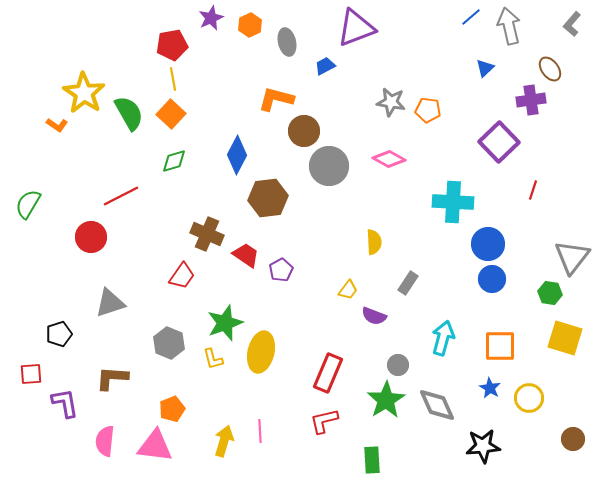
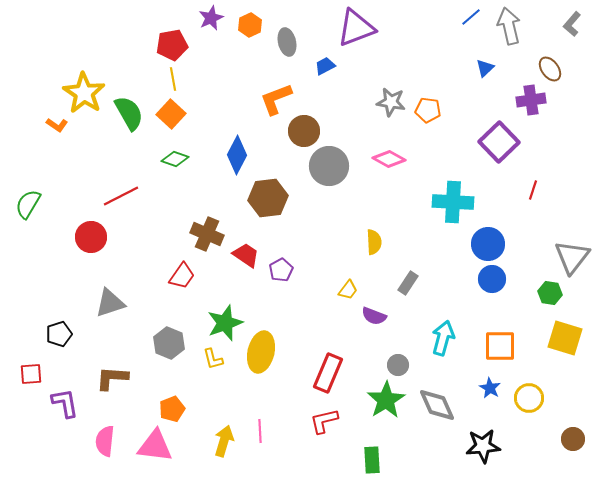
orange L-shape at (276, 99): rotated 36 degrees counterclockwise
green diamond at (174, 161): moved 1 px right, 2 px up; rotated 36 degrees clockwise
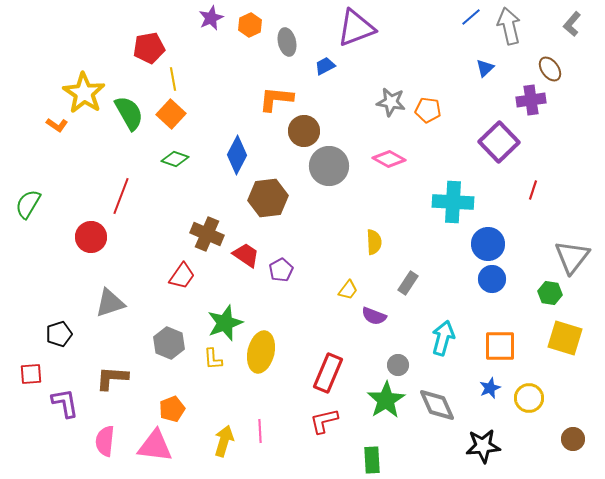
red pentagon at (172, 45): moved 23 px left, 3 px down
orange L-shape at (276, 99): rotated 27 degrees clockwise
red line at (121, 196): rotated 42 degrees counterclockwise
yellow L-shape at (213, 359): rotated 10 degrees clockwise
blue star at (490, 388): rotated 20 degrees clockwise
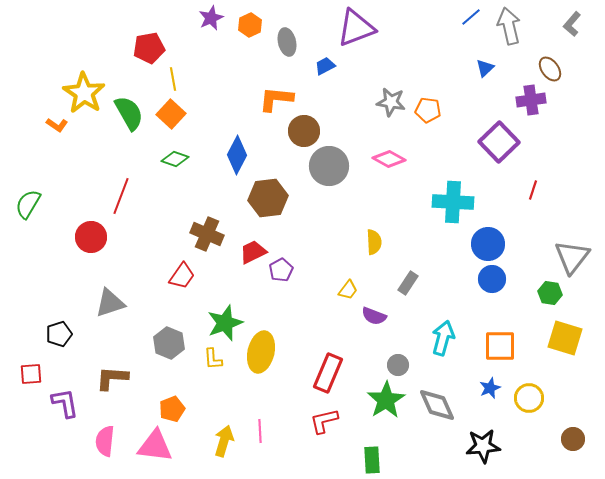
red trapezoid at (246, 255): moved 7 px right, 3 px up; rotated 60 degrees counterclockwise
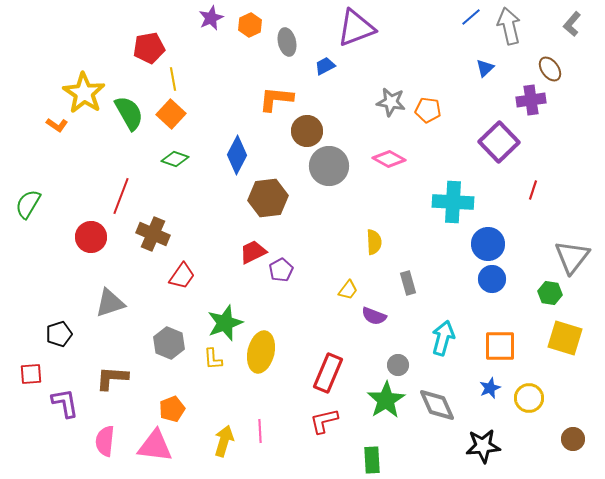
brown circle at (304, 131): moved 3 px right
brown cross at (207, 234): moved 54 px left
gray rectangle at (408, 283): rotated 50 degrees counterclockwise
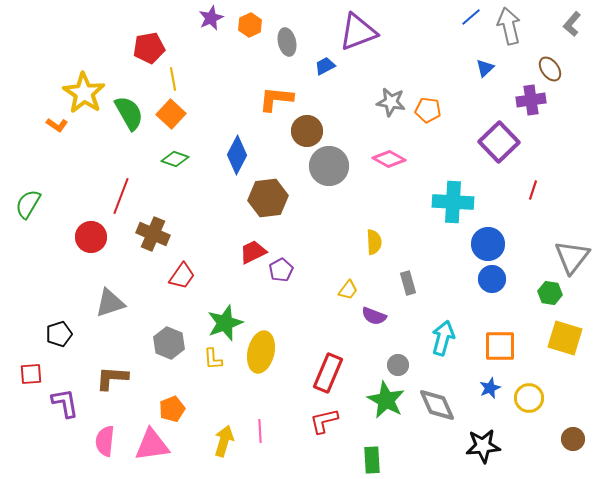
purple triangle at (356, 28): moved 2 px right, 4 px down
green star at (386, 400): rotated 12 degrees counterclockwise
pink triangle at (155, 446): moved 3 px left, 1 px up; rotated 15 degrees counterclockwise
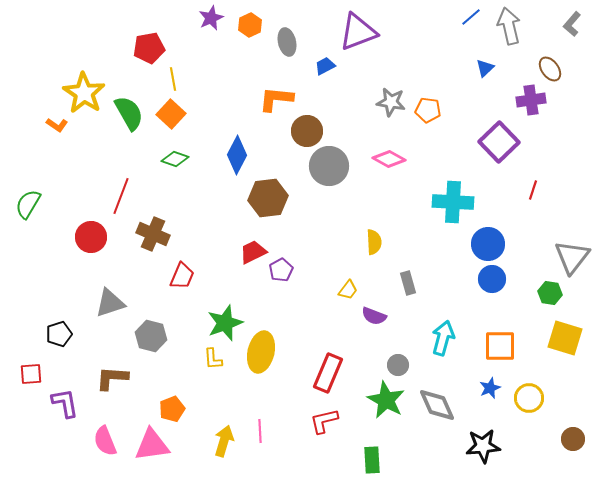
red trapezoid at (182, 276): rotated 12 degrees counterclockwise
gray hexagon at (169, 343): moved 18 px left, 7 px up; rotated 8 degrees counterclockwise
pink semicircle at (105, 441): rotated 28 degrees counterclockwise
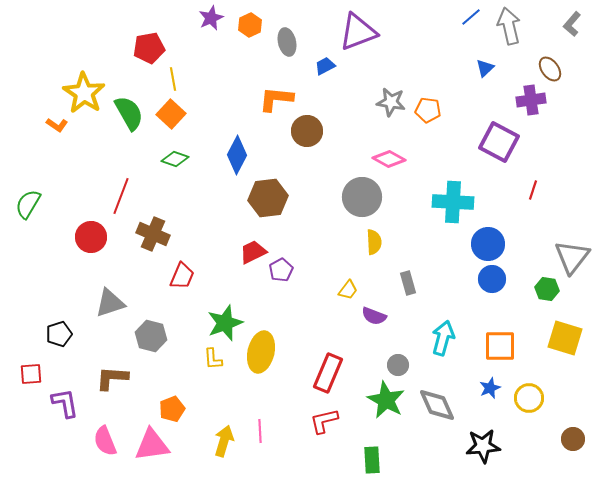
purple square at (499, 142): rotated 18 degrees counterclockwise
gray circle at (329, 166): moved 33 px right, 31 px down
green hexagon at (550, 293): moved 3 px left, 4 px up
